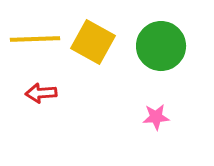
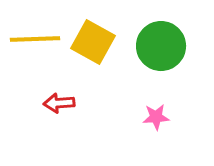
red arrow: moved 18 px right, 10 px down
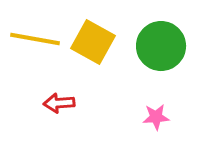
yellow line: rotated 12 degrees clockwise
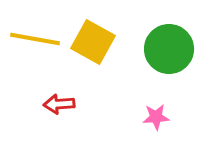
green circle: moved 8 px right, 3 px down
red arrow: moved 1 px down
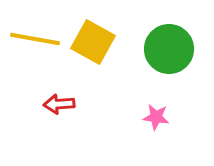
pink star: rotated 12 degrees clockwise
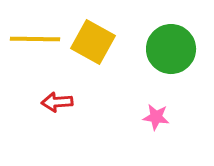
yellow line: rotated 9 degrees counterclockwise
green circle: moved 2 px right
red arrow: moved 2 px left, 2 px up
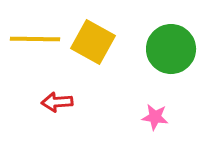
pink star: moved 1 px left
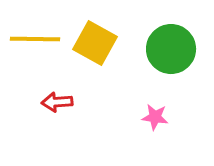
yellow square: moved 2 px right, 1 px down
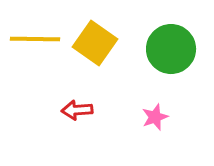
yellow square: rotated 6 degrees clockwise
red arrow: moved 20 px right, 8 px down
pink star: rotated 28 degrees counterclockwise
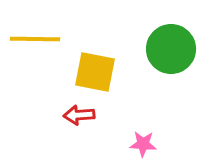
yellow square: moved 29 px down; rotated 24 degrees counterclockwise
red arrow: moved 2 px right, 5 px down
pink star: moved 12 px left, 27 px down; rotated 24 degrees clockwise
